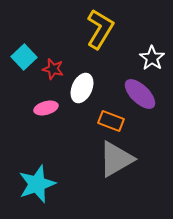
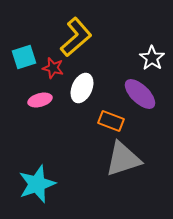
yellow L-shape: moved 24 px left, 8 px down; rotated 18 degrees clockwise
cyan square: rotated 25 degrees clockwise
red star: moved 1 px up
pink ellipse: moved 6 px left, 8 px up
gray triangle: moved 7 px right; rotated 12 degrees clockwise
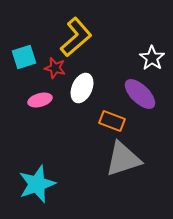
red star: moved 2 px right
orange rectangle: moved 1 px right
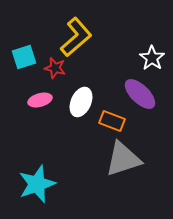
white ellipse: moved 1 px left, 14 px down
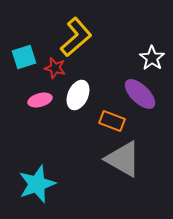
white ellipse: moved 3 px left, 7 px up
gray triangle: rotated 48 degrees clockwise
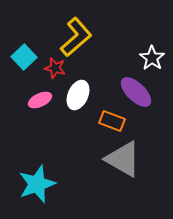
cyan square: rotated 25 degrees counterclockwise
purple ellipse: moved 4 px left, 2 px up
pink ellipse: rotated 10 degrees counterclockwise
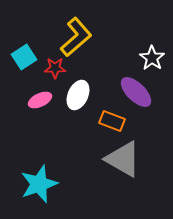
cyan square: rotated 10 degrees clockwise
red star: rotated 15 degrees counterclockwise
cyan star: moved 2 px right
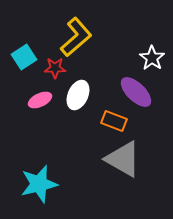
orange rectangle: moved 2 px right
cyan star: rotated 6 degrees clockwise
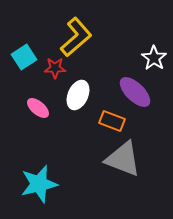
white star: moved 2 px right
purple ellipse: moved 1 px left
pink ellipse: moved 2 px left, 8 px down; rotated 65 degrees clockwise
orange rectangle: moved 2 px left
gray triangle: rotated 9 degrees counterclockwise
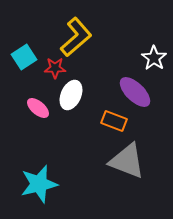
white ellipse: moved 7 px left
orange rectangle: moved 2 px right
gray triangle: moved 4 px right, 2 px down
